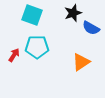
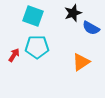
cyan square: moved 1 px right, 1 px down
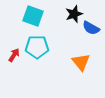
black star: moved 1 px right, 1 px down
orange triangle: rotated 36 degrees counterclockwise
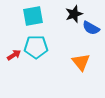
cyan square: rotated 30 degrees counterclockwise
cyan pentagon: moved 1 px left
red arrow: rotated 24 degrees clockwise
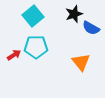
cyan square: rotated 30 degrees counterclockwise
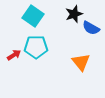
cyan square: rotated 15 degrees counterclockwise
